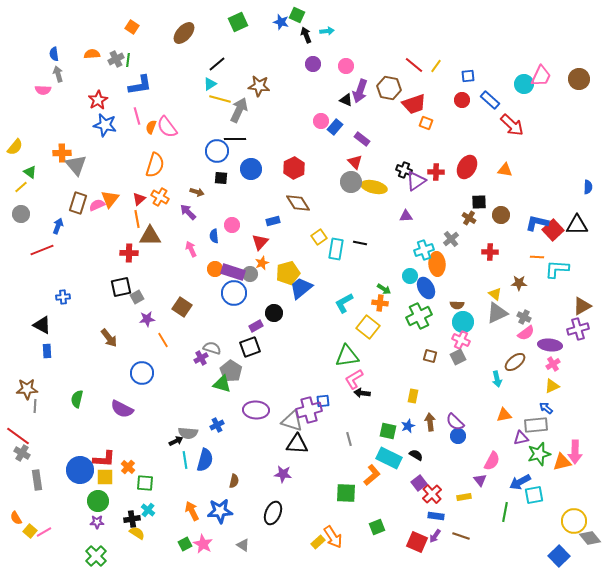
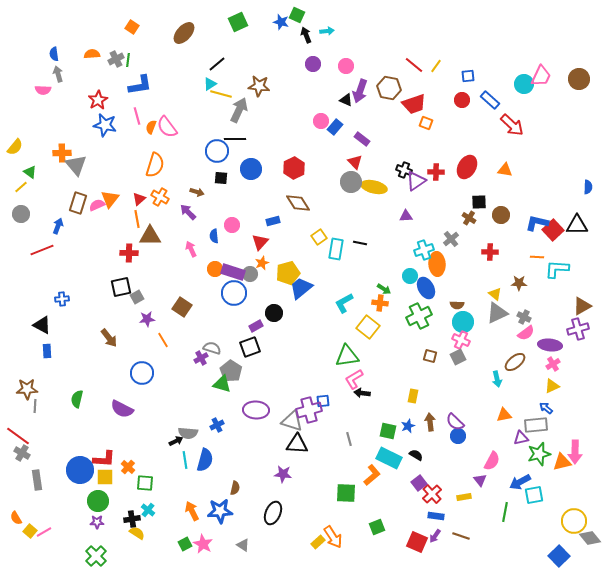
yellow line at (220, 99): moved 1 px right, 5 px up
blue cross at (63, 297): moved 1 px left, 2 px down
brown semicircle at (234, 481): moved 1 px right, 7 px down
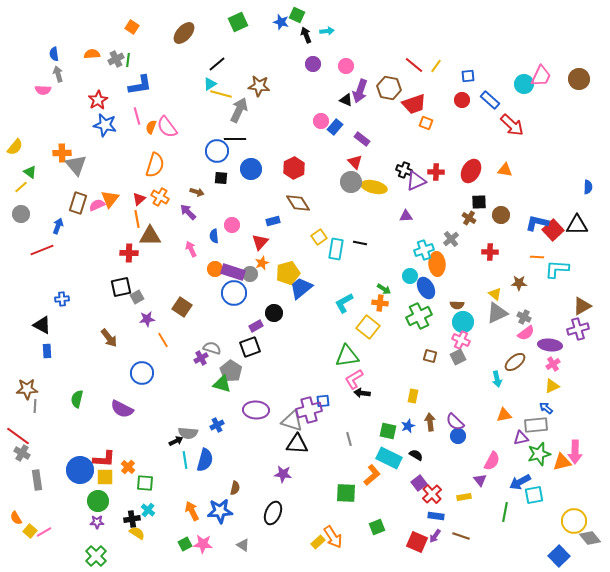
red ellipse at (467, 167): moved 4 px right, 4 px down
purple triangle at (416, 181): rotated 10 degrees clockwise
pink star at (203, 544): rotated 24 degrees counterclockwise
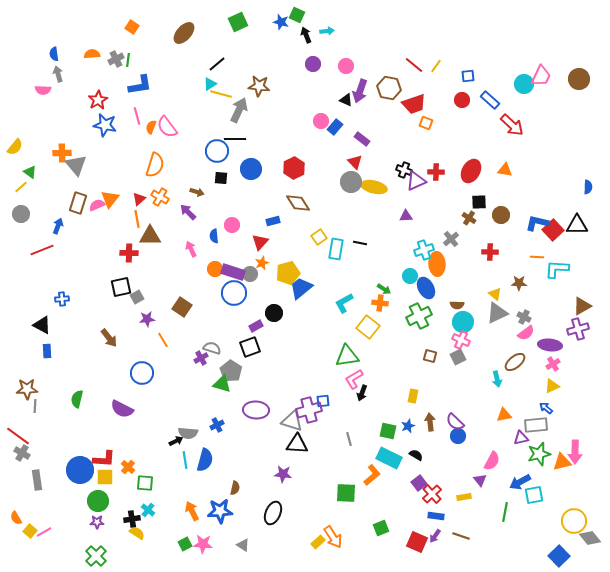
black arrow at (362, 393): rotated 77 degrees counterclockwise
green square at (377, 527): moved 4 px right, 1 px down
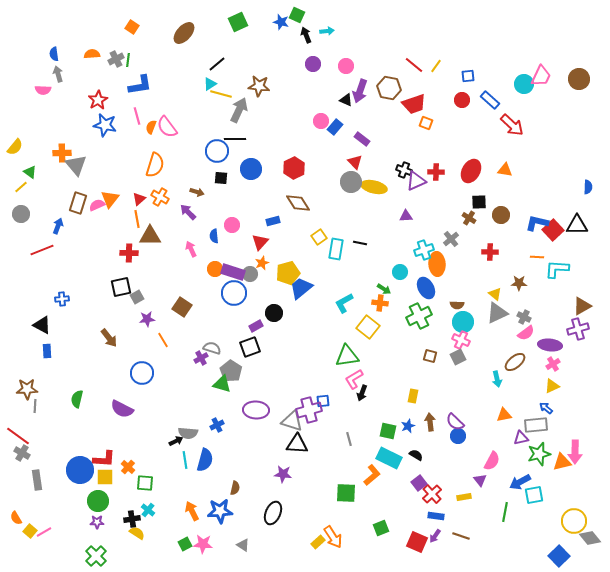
cyan circle at (410, 276): moved 10 px left, 4 px up
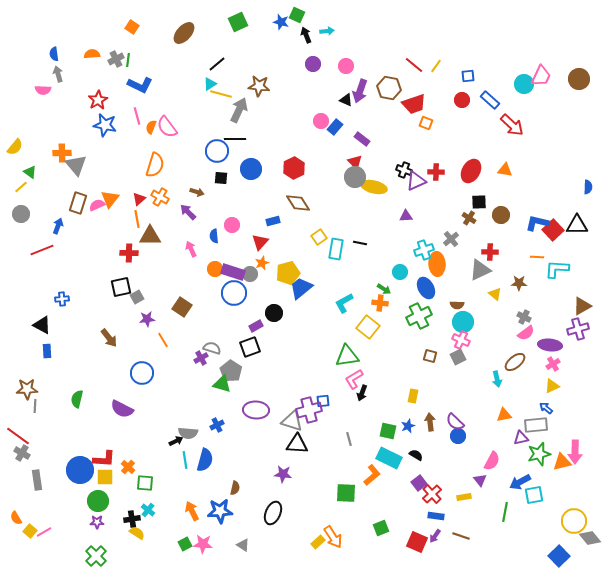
blue L-shape at (140, 85): rotated 35 degrees clockwise
gray circle at (351, 182): moved 4 px right, 5 px up
gray triangle at (497, 313): moved 17 px left, 43 px up
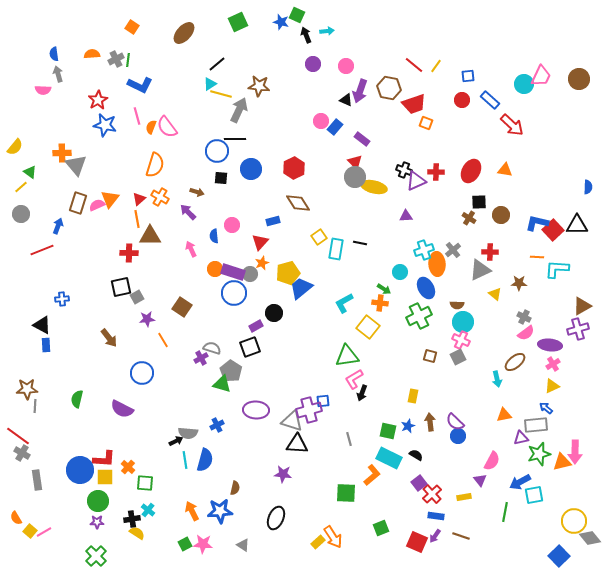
gray cross at (451, 239): moved 2 px right, 11 px down
blue rectangle at (47, 351): moved 1 px left, 6 px up
black ellipse at (273, 513): moved 3 px right, 5 px down
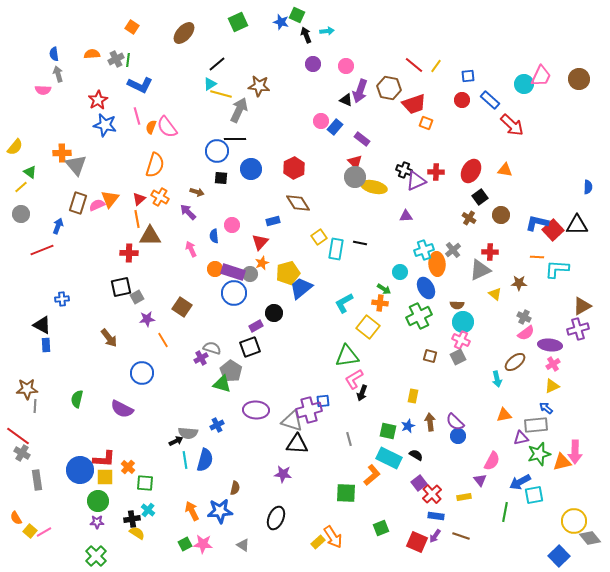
black square at (479, 202): moved 1 px right, 5 px up; rotated 35 degrees counterclockwise
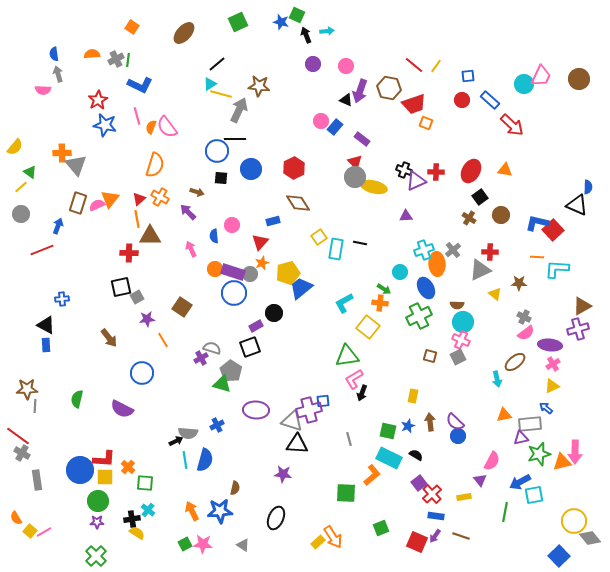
black triangle at (577, 225): moved 20 px up; rotated 25 degrees clockwise
black triangle at (42, 325): moved 4 px right
gray rectangle at (536, 425): moved 6 px left, 1 px up
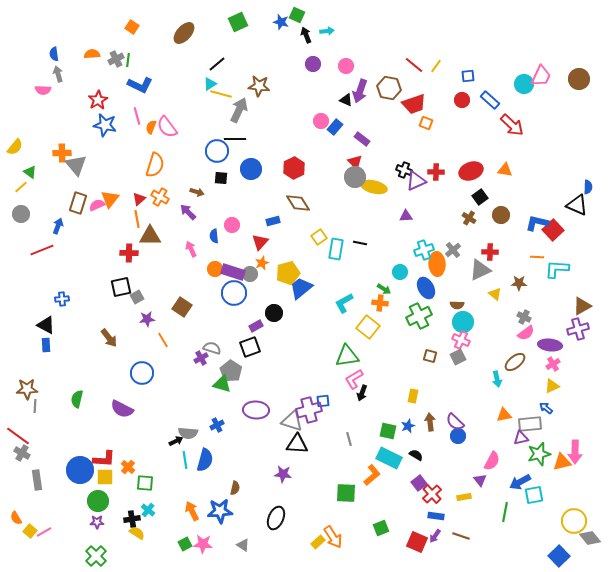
red ellipse at (471, 171): rotated 40 degrees clockwise
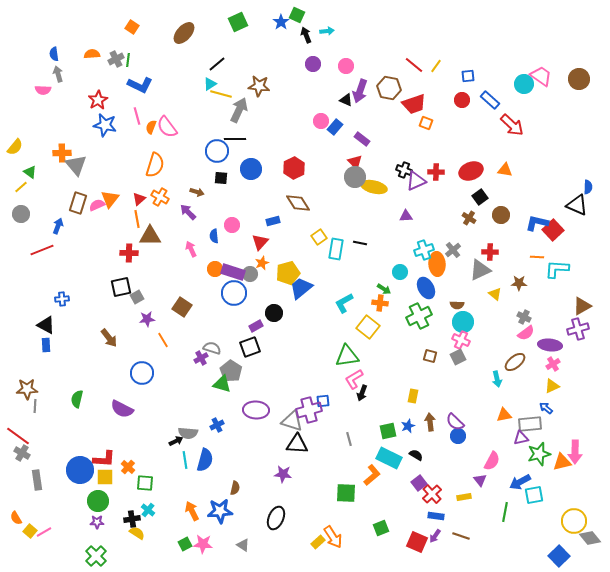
blue star at (281, 22): rotated 21 degrees clockwise
pink trapezoid at (541, 76): rotated 80 degrees counterclockwise
green square at (388, 431): rotated 24 degrees counterclockwise
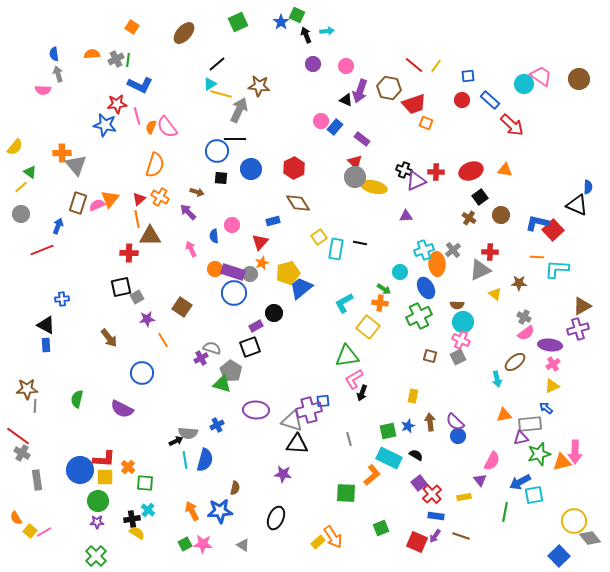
red star at (98, 100): moved 19 px right, 4 px down; rotated 24 degrees clockwise
